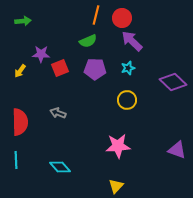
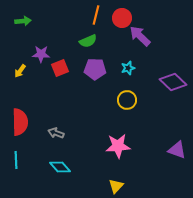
purple arrow: moved 8 px right, 5 px up
gray arrow: moved 2 px left, 20 px down
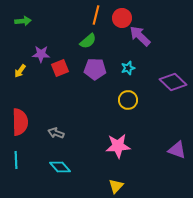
green semicircle: rotated 18 degrees counterclockwise
yellow circle: moved 1 px right
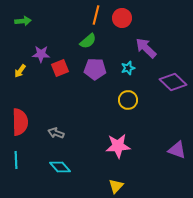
purple arrow: moved 6 px right, 12 px down
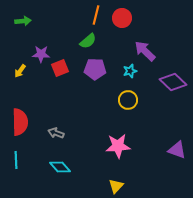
purple arrow: moved 1 px left, 3 px down
cyan star: moved 2 px right, 3 px down
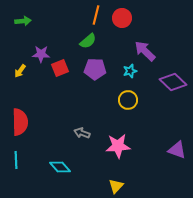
gray arrow: moved 26 px right
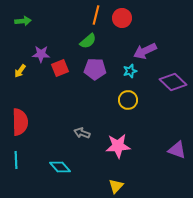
purple arrow: rotated 70 degrees counterclockwise
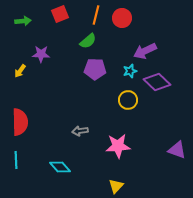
red square: moved 54 px up
purple diamond: moved 16 px left
gray arrow: moved 2 px left, 2 px up; rotated 28 degrees counterclockwise
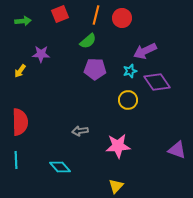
purple diamond: rotated 12 degrees clockwise
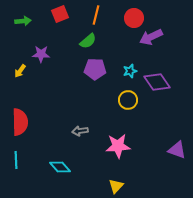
red circle: moved 12 px right
purple arrow: moved 6 px right, 14 px up
